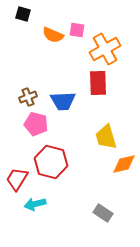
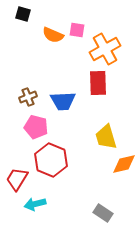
pink pentagon: moved 3 px down
red hexagon: moved 2 px up; rotated 8 degrees clockwise
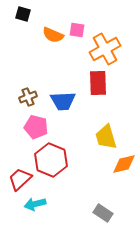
red trapezoid: moved 3 px right; rotated 15 degrees clockwise
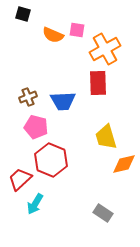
cyan arrow: rotated 45 degrees counterclockwise
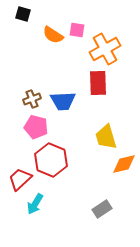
orange semicircle: rotated 10 degrees clockwise
brown cross: moved 4 px right, 2 px down
gray rectangle: moved 1 px left, 4 px up; rotated 66 degrees counterclockwise
